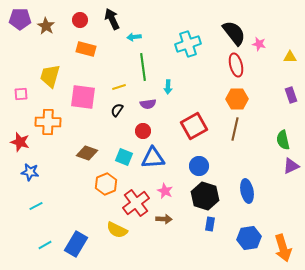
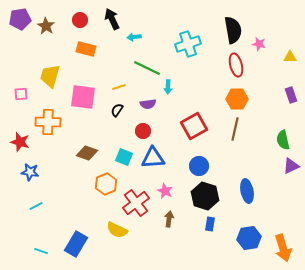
purple pentagon at (20, 19): rotated 10 degrees counterclockwise
black semicircle at (234, 33): moved 1 px left, 3 px up; rotated 28 degrees clockwise
green line at (143, 67): moved 4 px right, 1 px down; rotated 56 degrees counterclockwise
brown arrow at (164, 219): moved 5 px right; rotated 84 degrees counterclockwise
cyan line at (45, 245): moved 4 px left, 6 px down; rotated 48 degrees clockwise
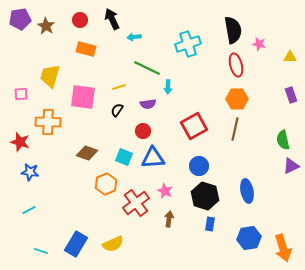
cyan line at (36, 206): moved 7 px left, 4 px down
yellow semicircle at (117, 230): moved 4 px left, 14 px down; rotated 50 degrees counterclockwise
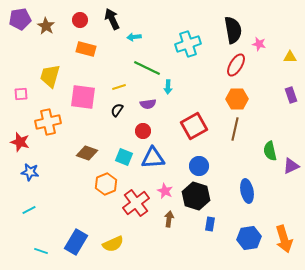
red ellipse at (236, 65): rotated 45 degrees clockwise
orange cross at (48, 122): rotated 15 degrees counterclockwise
green semicircle at (283, 140): moved 13 px left, 11 px down
black hexagon at (205, 196): moved 9 px left
blue rectangle at (76, 244): moved 2 px up
orange arrow at (283, 248): moved 1 px right, 9 px up
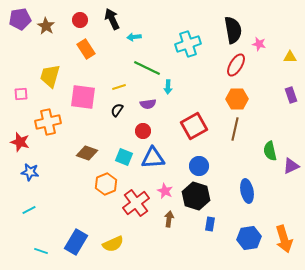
orange rectangle at (86, 49): rotated 42 degrees clockwise
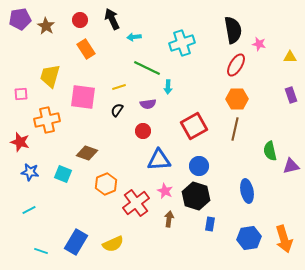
cyan cross at (188, 44): moved 6 px left, 1 px up
orange cross at (48, 122): moved 1 px left, 2 px up
cyan square at (124, 157): moved 61 px left, 17 px down
blue triangle at (153, 158): moved 6 px right, 2 px down
purple triangle at (291, 166): rotated 12 degrees clockwise
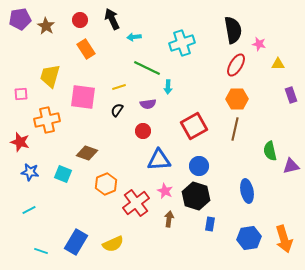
yellow triangle at (290, 57): moved 12 px left, 7 px down
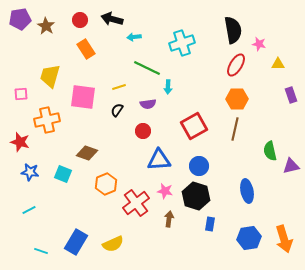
black arrow at (112, 19): rotated 50 degrees counterclockwise
pink star at (165, 191): rotated 14 degrees counterclockwise
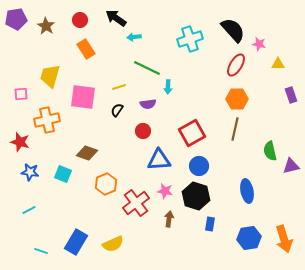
purple pentagon at (20, 19): moved 4 px left
black arrow at (112, 19): moved 4 px right, 1 px up; rotated 20 degrees clockwise
black semicircle at (233, 30): rotated 32 degrees counterclockwise
cyan cross at (182, 43): moved 8 px right, 4 px up
red square at (194, 126): moved 2 px left, 7 px down
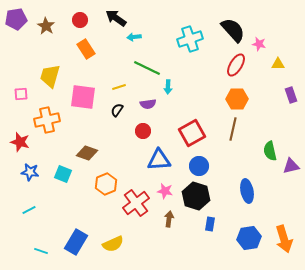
brown line at (235, 129): moved 2 px left
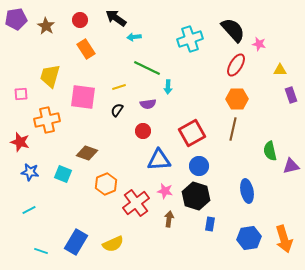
yellow triangle at (278, 64): moved 2 px right, 6 px down
